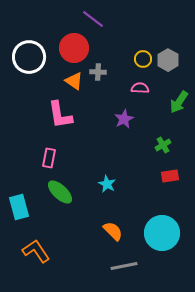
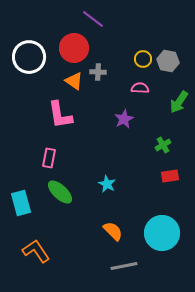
gray hexagon: moved 1 px down; rotated 20 degrees counterclockwise
cyan rectangle: moved 2 px right, 4 px up
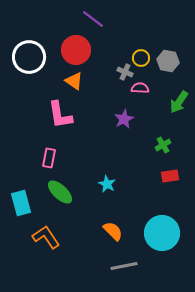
red circle: moved 2 px right, 2 px down
yellow circle: moved 2 px left, 1 px up
gray cross: moved 27 px right; rotated 21 degrees clockwise
orange L-shape: moved 10 px right, 14 px up
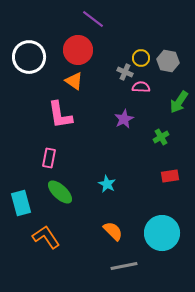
red circle: moved 2 px right
pink semicircle: moved 1 px right, 1 px up
green cross: moved 2 px left, 8 px up
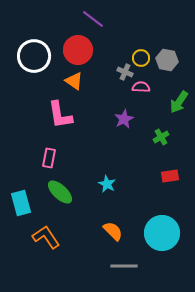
white circle: moved 5 px right, 1 px up
gray hexagon: moved 1 px left, 1 px up
gray line: rotated 12 degrees clockwise
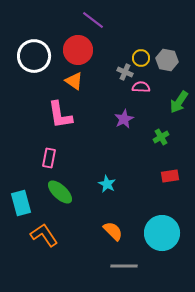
purple line: moved 1 px down
orange L-shape: moved 2 px left, 2 px up
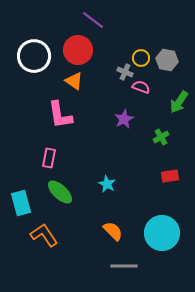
pink semicircle: rotated 18 degrees clockwise
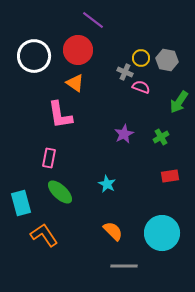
orange triangle: moved 1 px right, 2 px down
purple star: moved 15 px down
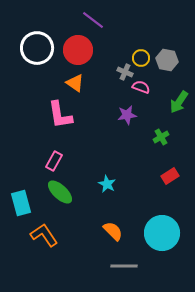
white circle: moved 3 px right, 8 px up
purple star: moved 3 px right, 19 px up; rotated 18 degrees clockwise
pink rectangle: moved 5 px right, 3 px down; rotated 18 degrees clockwise
red rectangle: rotated 24 degrees counterclockwise
